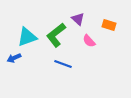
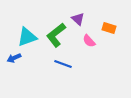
orange rectangle: moved 3 px down
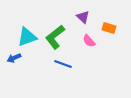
purple triangle: moved 5 px right, 2 px up
green L-shape: moved 1 px left, 2 px down
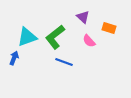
blue arrow: rotated 136 degrees clockwise
blue line: moved 1 px right, 2 px up
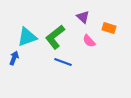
blue line: moved 1 px left
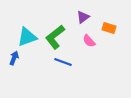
purple triangle: rotated 40 degrees clockwise
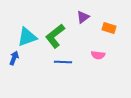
green L-shape: moved 1 px up
pink semicircle: moved 9 px right, 14 px down; rotated 40 degrees counterclockwise
blue line: rotated 18 degrees counterclockwise
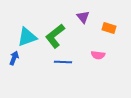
purple triangle: rotated 32 degrees counterclockwise
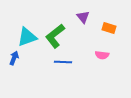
pink semicircle: moved 4 px right
